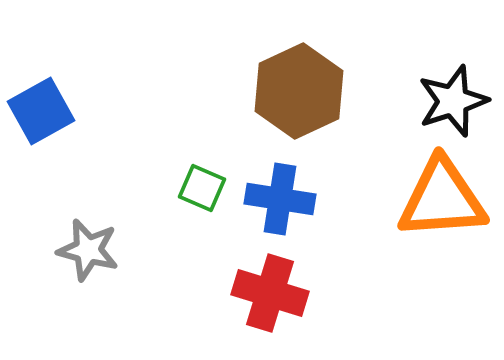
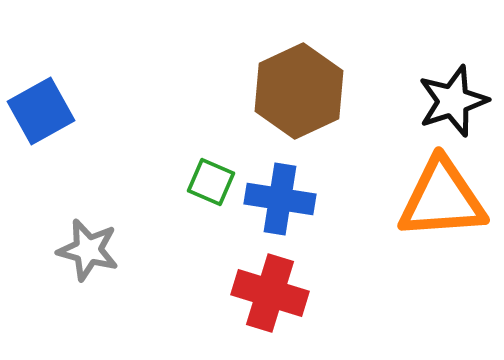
green square: moved 9 px right, 6 px up
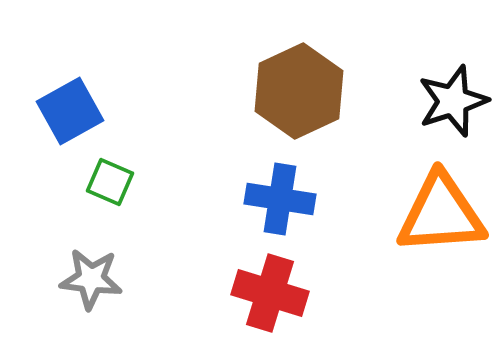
blue square: moved 29 px right
green square: moved 101 px left
orange triangle: moved 1 px left, 15 px down
gray star: moved 3 px right, 29 px down; rotated 8 degrees counterclockwise
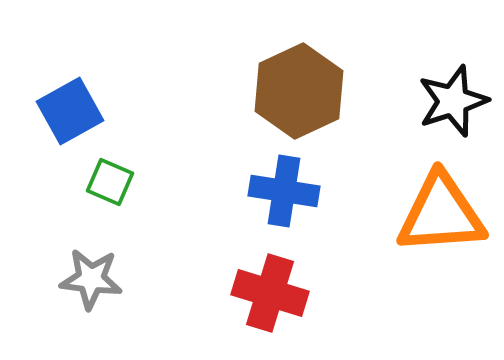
blue cross: moved 4 px right, 8 px up
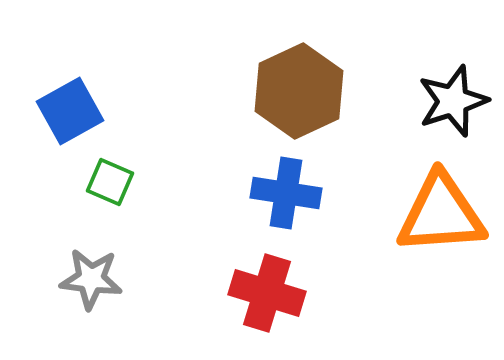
blue cross: moved 2 px right, 2 px down
red cross: moved 3 px left
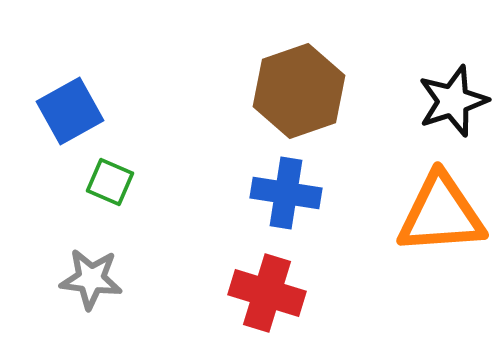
brown hexagon: rotated 6 degrees clockwise
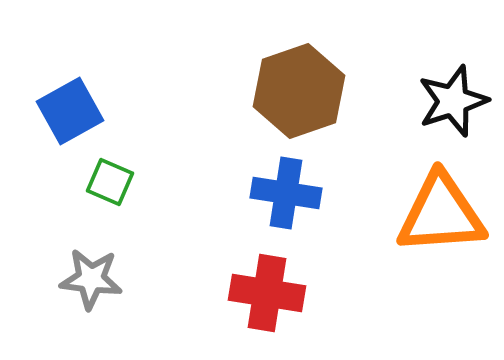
red cross: rotated 8 degrees counterclockwise
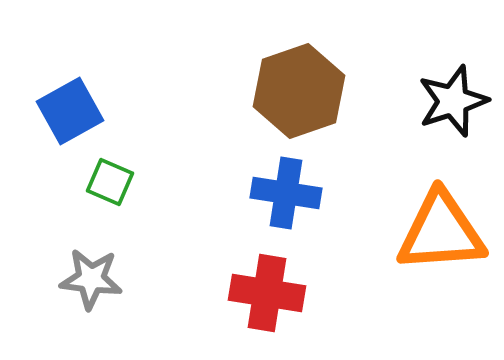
orange triangle: moved 18 px down
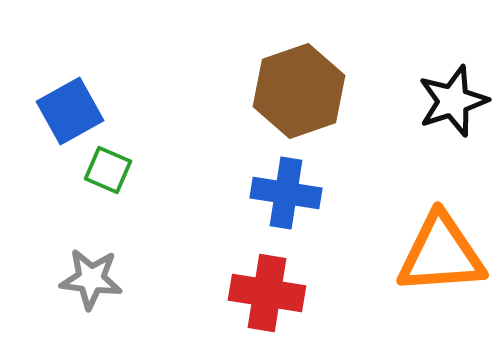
green square: moved 2 px left, 12 px up
orange triangle: moved 22 px down
